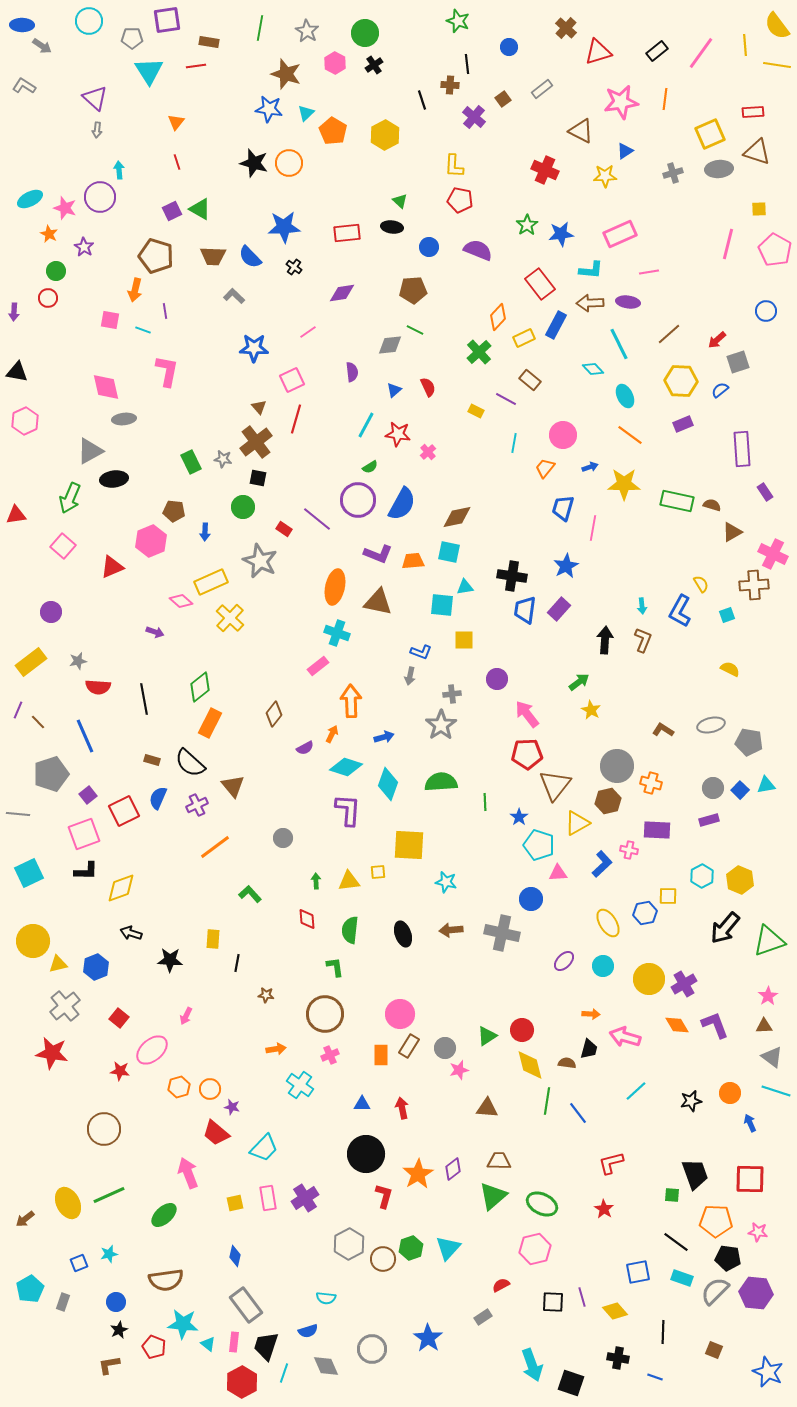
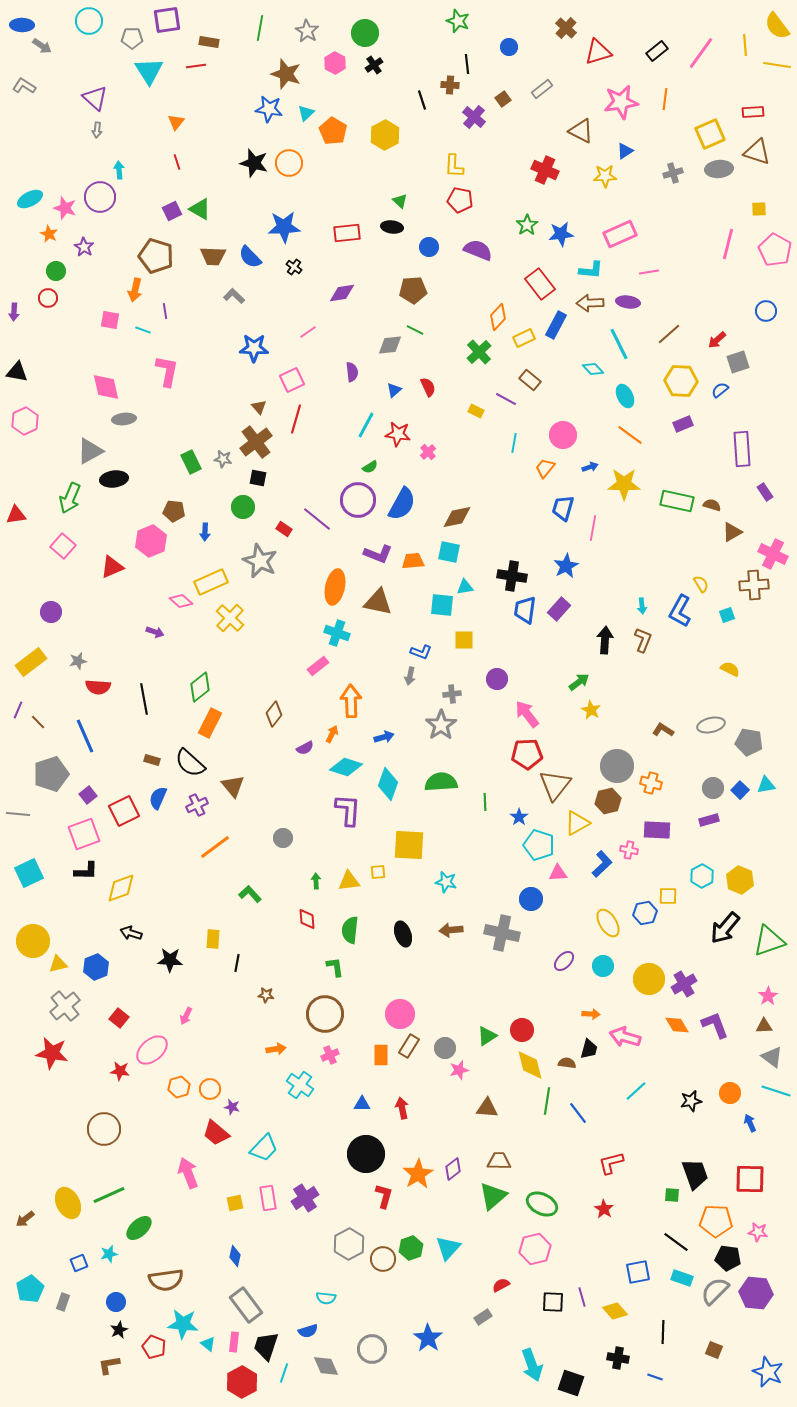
green ellipse at (164, 1215): moved 25 px left, 13 px down
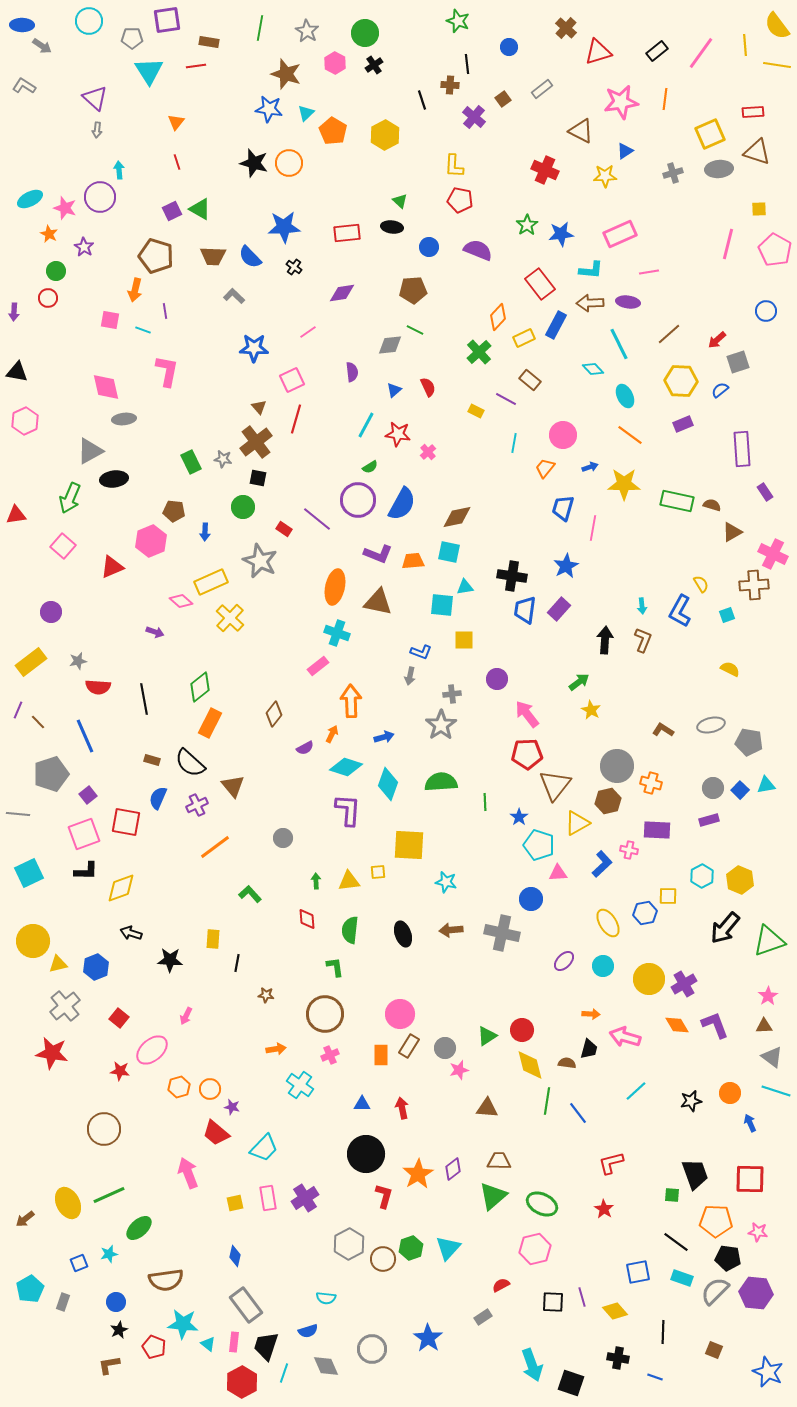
red square at (124, 811): moved 2 px right, 11 px down; rotated 36 degrees clockwise
